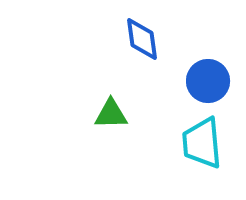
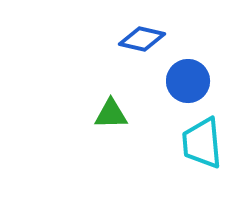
blue diamond: rotated 69 degrees counterclockwise
blue circle: moved 20 px left
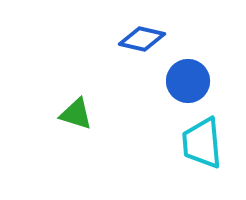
green triangle: moved 35 px left; rotated 18 degrees clockwise
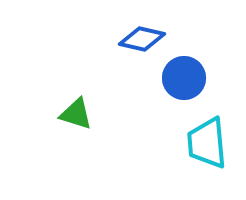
blue circle: moved 4 px left, 3 px up
cyan trapezoid: moved 5 px right
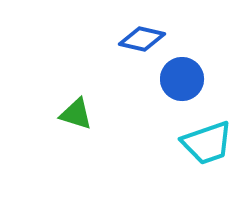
blue circle: moved 2 px left, 1 px down
cyan trapezoid: rotated 104 degrees counterclockwise
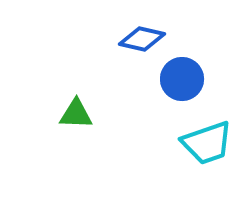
green triangle: rotated 15 degrees counterclockwise
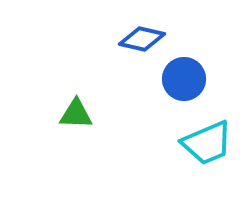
blue circle: moved 2 px right
cyan trapezoid: rotated 4 degrees counterclockwise
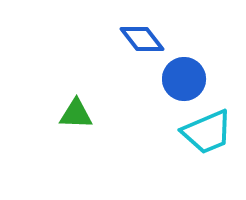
blue diamond: rotated 39 degrees clockwise
cyan trapezoid: moved 11 px up
